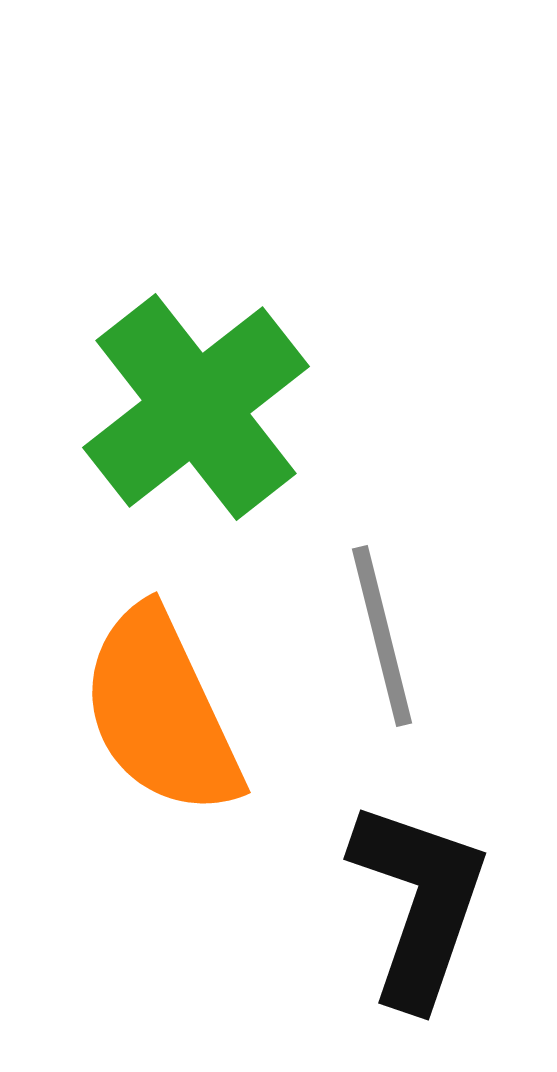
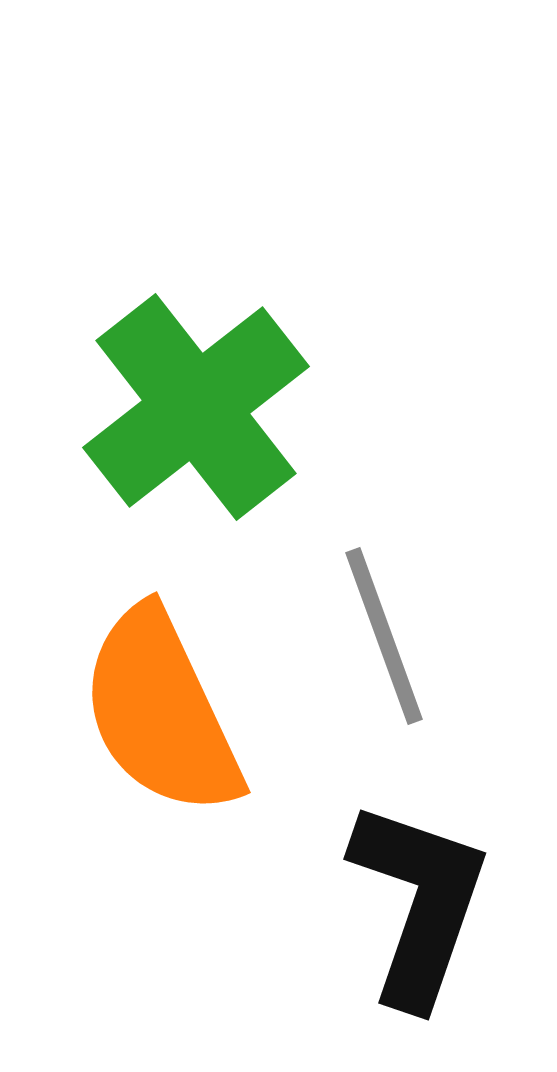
gray line: moved 2 px right; rotated 6 degrees counterclockwise
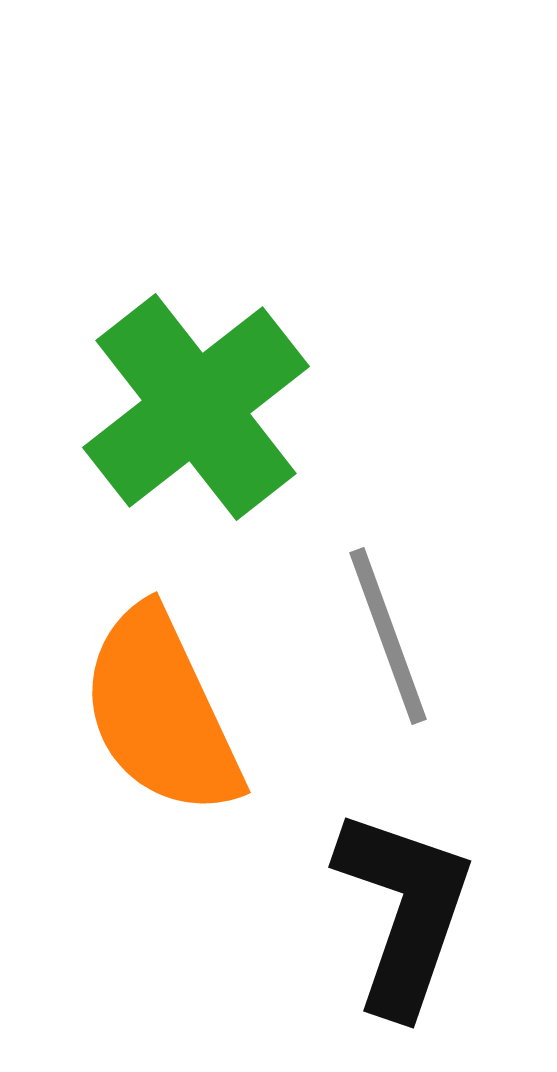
gray line: moved 4 px right
black L-shape: moved 15 px left, 8 px down
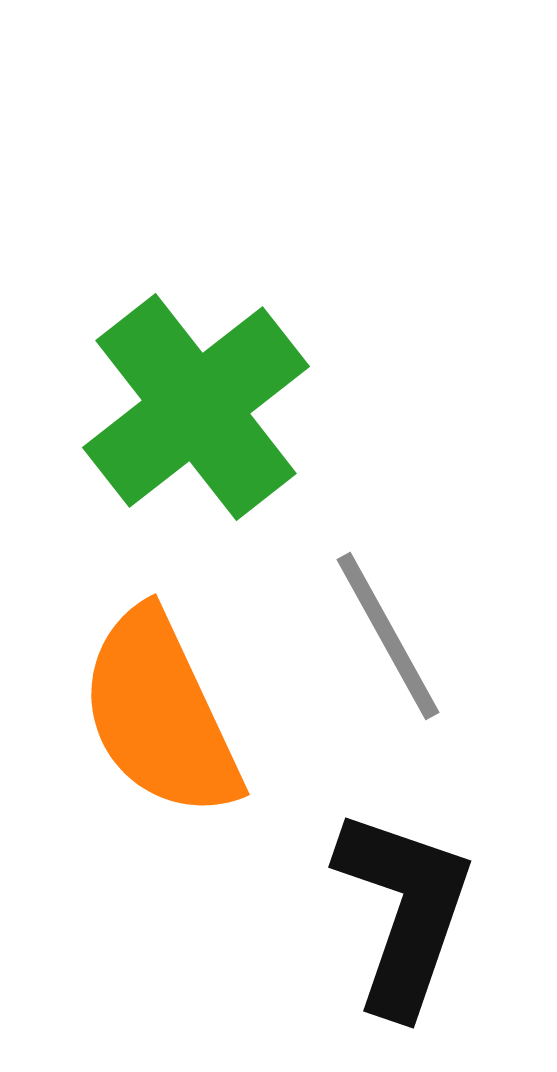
gray line: rotated 9 degrees counterclockwise
orange semicircle: moved 1 px left, 2 px down
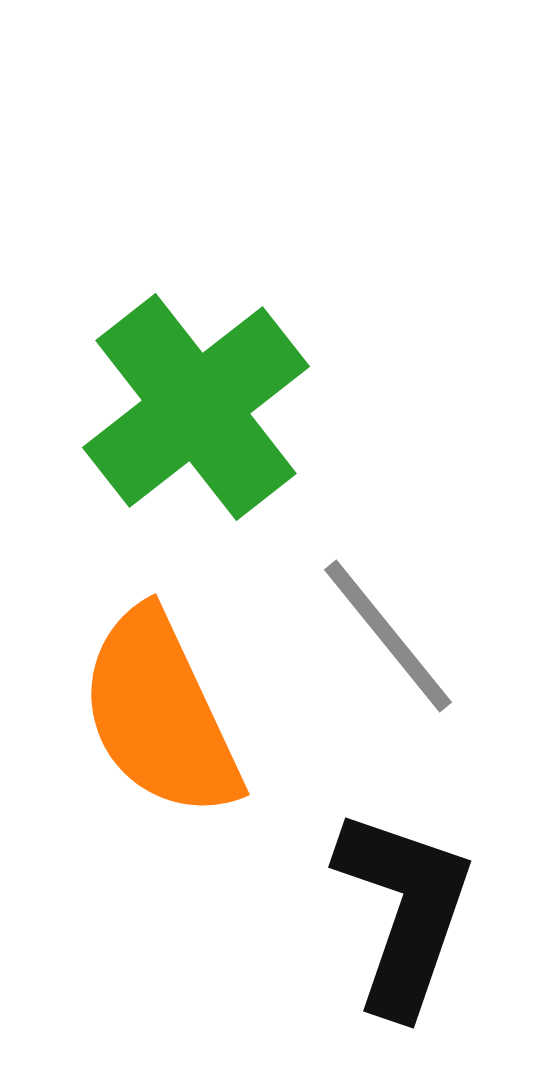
gray line: rotated 10 degrees counterclockwise
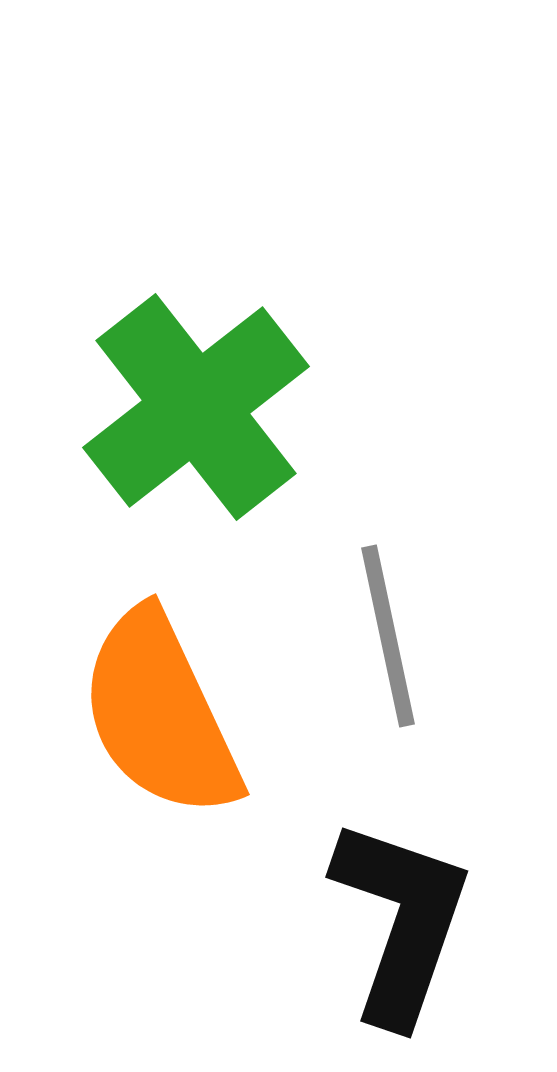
gray line: rotated 27 degrees clockwise
black L-shape: moved 3 px left, 10 px down
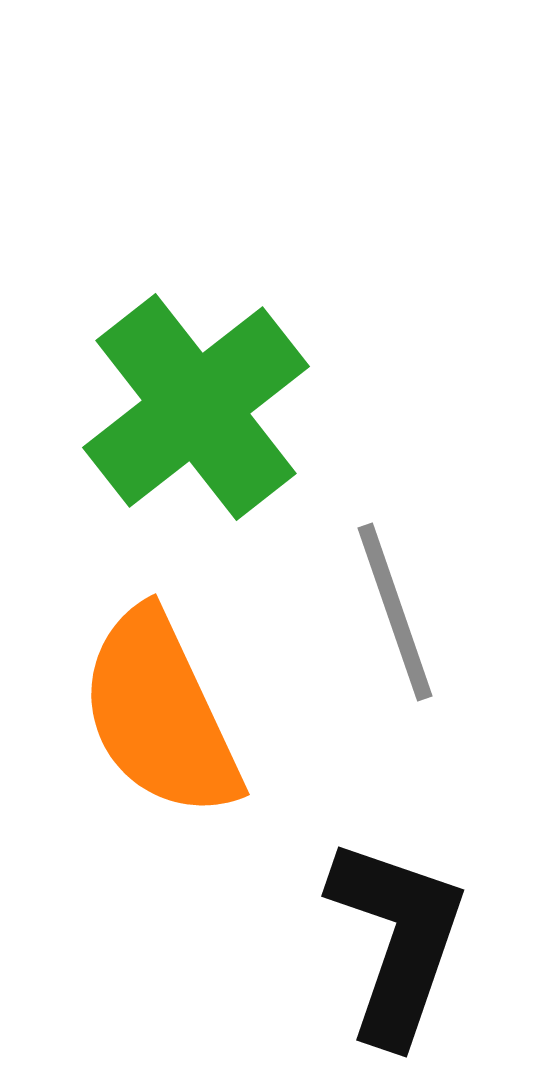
gray line: moved 7 px right, 24 px up; rotated 7 degrees counterclockwise
black L-shape: moved 4 px left, 19 px down
